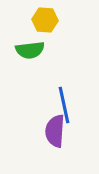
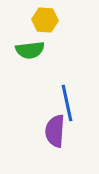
blue line: moved 3 px right, 2 px up
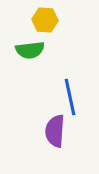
blue line: moved 3 px right, 6 px up
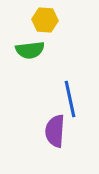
blue line: moved 2 px down
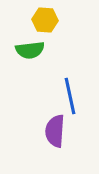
blue line: moved 3 px up
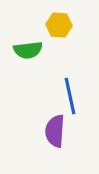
yellow hexagon: moved 14 px right, 5 px down
green semicircle: moved 2 px left
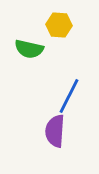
green semicircle: moved 1 px right, 1 px up; rotated 20 degrees clockwise
blue line: moved 1 px left; rotated 39 degrees clockwise
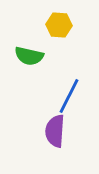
green semicircle: moved 7 px down
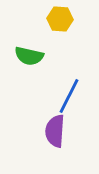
yellow hexagon: moved 1 px right, 6 px up
